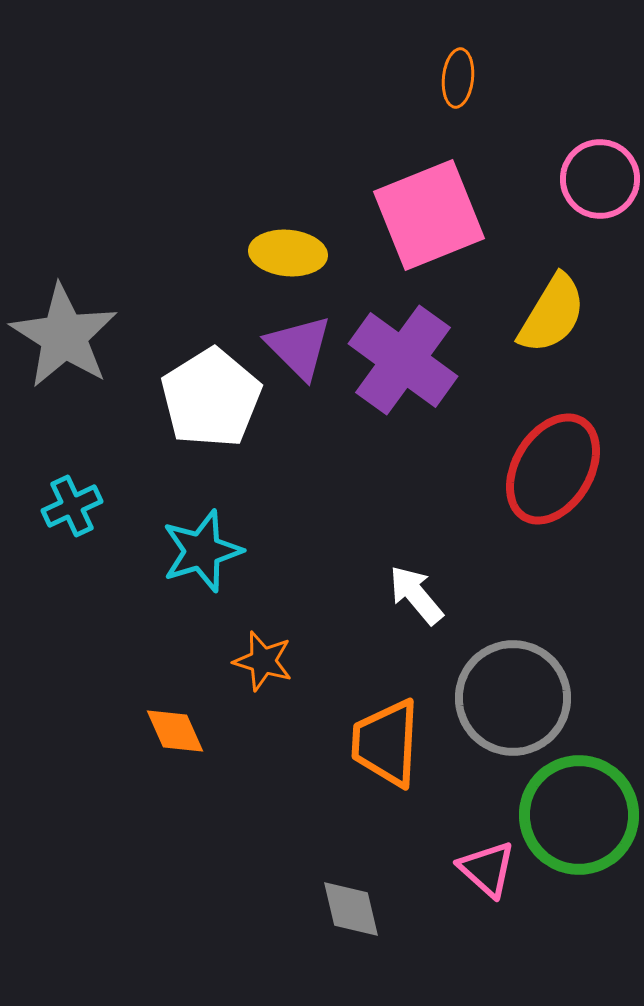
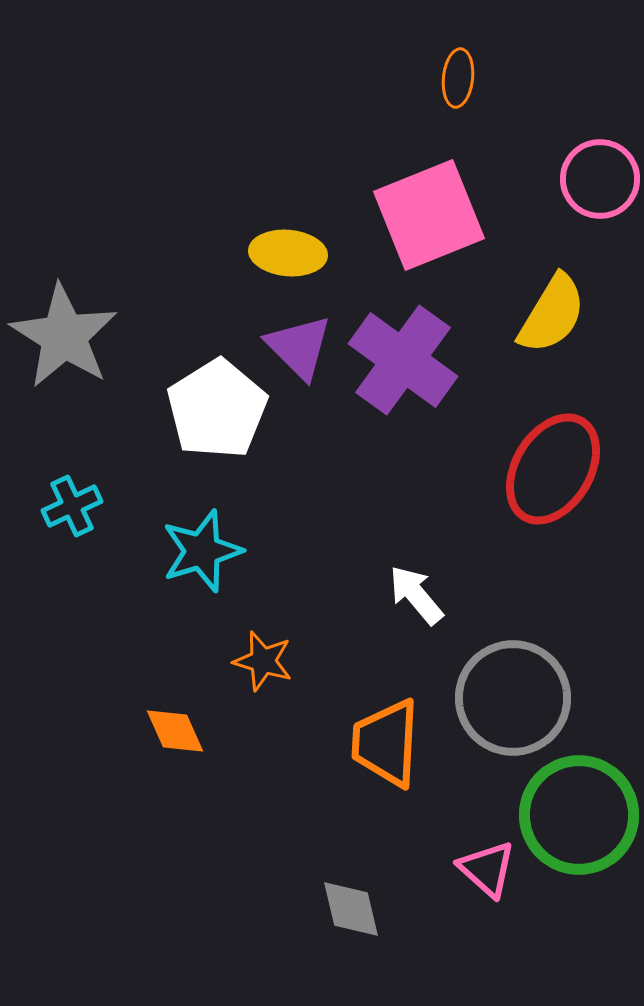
white pentagon: moved 6 px right, 11 px down
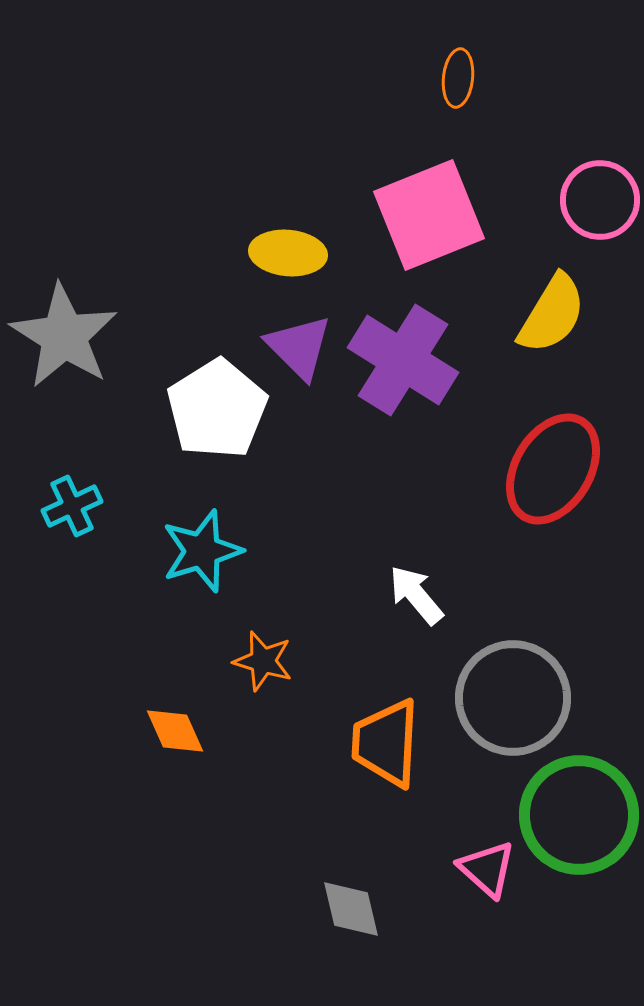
pink circle: moved 21 px down
purple cross: rotated 4 degrees counterclockwise
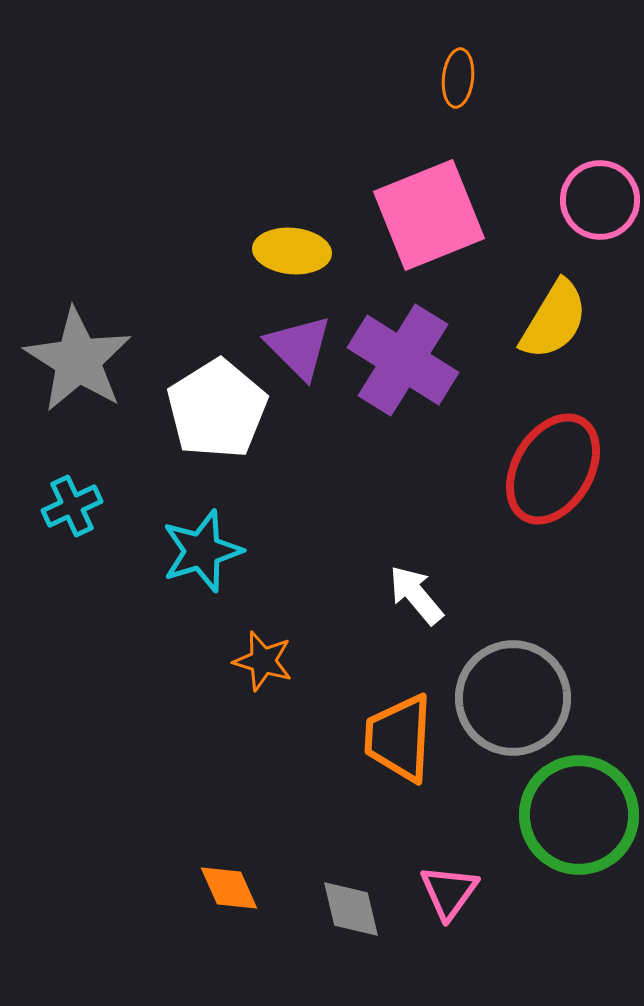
yellow ellipse: moved 4 px right, 2 px up
yellow semicircle: moved 2 px right, 6 px down
gray star: moved 14 px right, 24 px down
orange diamond: moved 54 px right, 157 px down
orange trapezoid: moved 13 px right, 5 px up
pink triangle: moved 38 px left, 23 px down; rotated 24 degrees clockwise
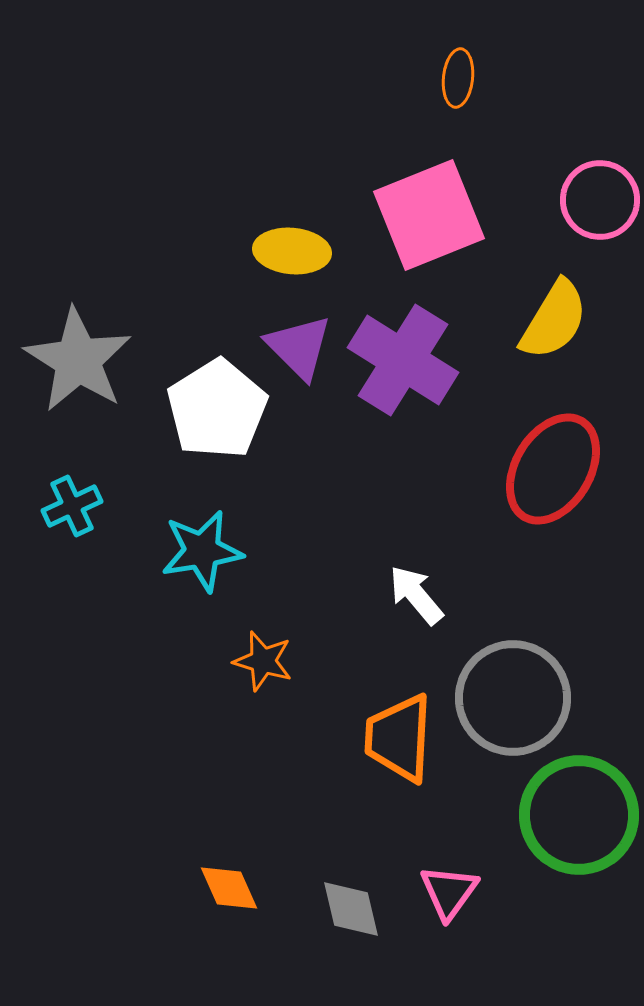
cyan star: rotated 8 degrees clockwise
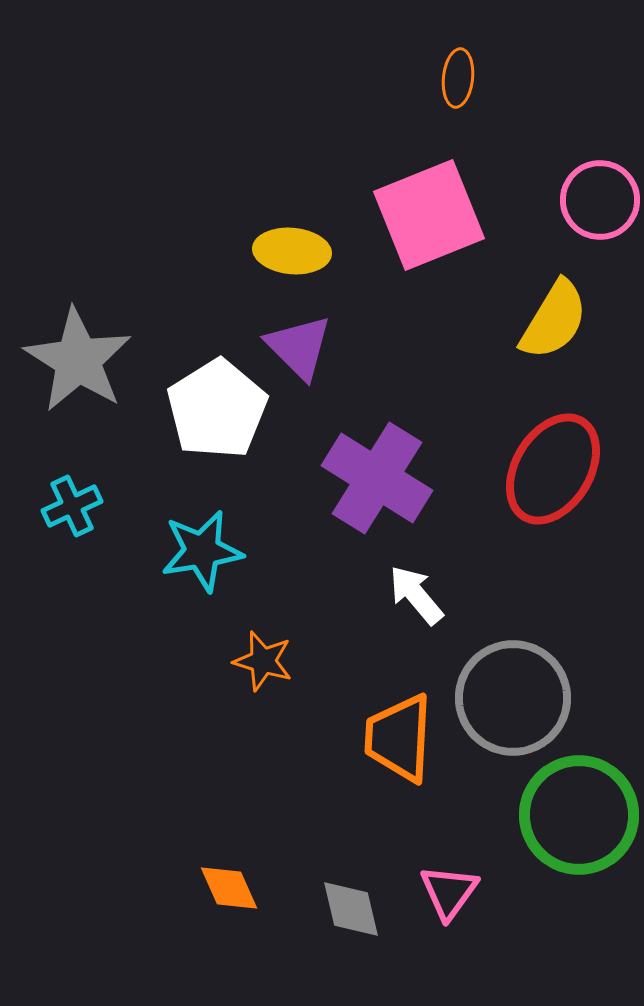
purple cross: moved 26 px left, 118 px down
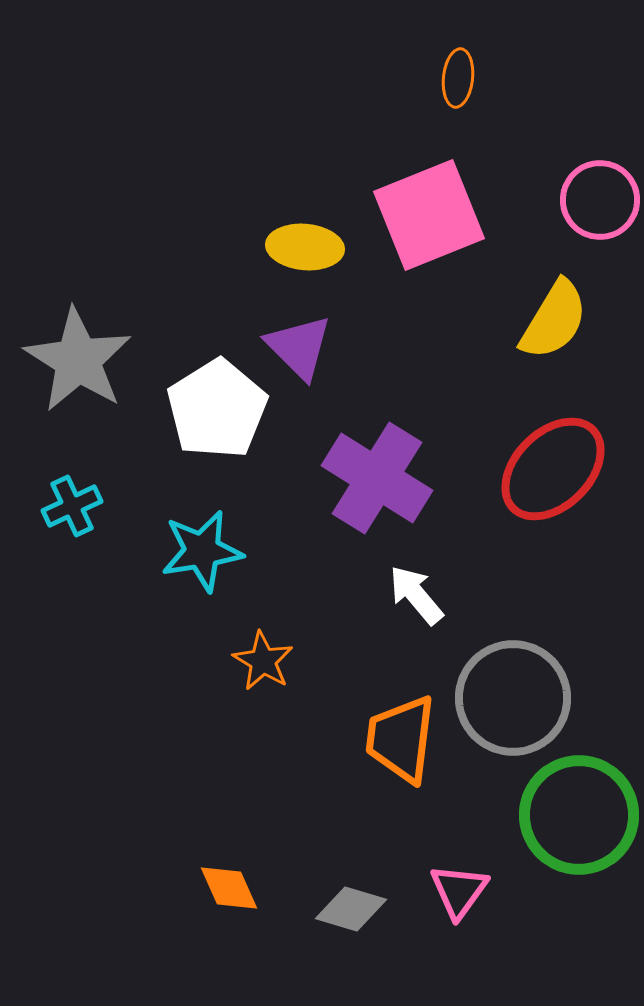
yellow ellipse: moved 13 px right, 4 px up
red ellipse: rotated 14 degrees clockwise
orange star: rotated 14 degrees clockwise
orange trapezoid: moved 2 px right, 1 px down; rotated 4 degrees clockwise
pink triangle: moved 10 px right, 1 px up
gray diamond: rotated 60 degrees counterclockwise
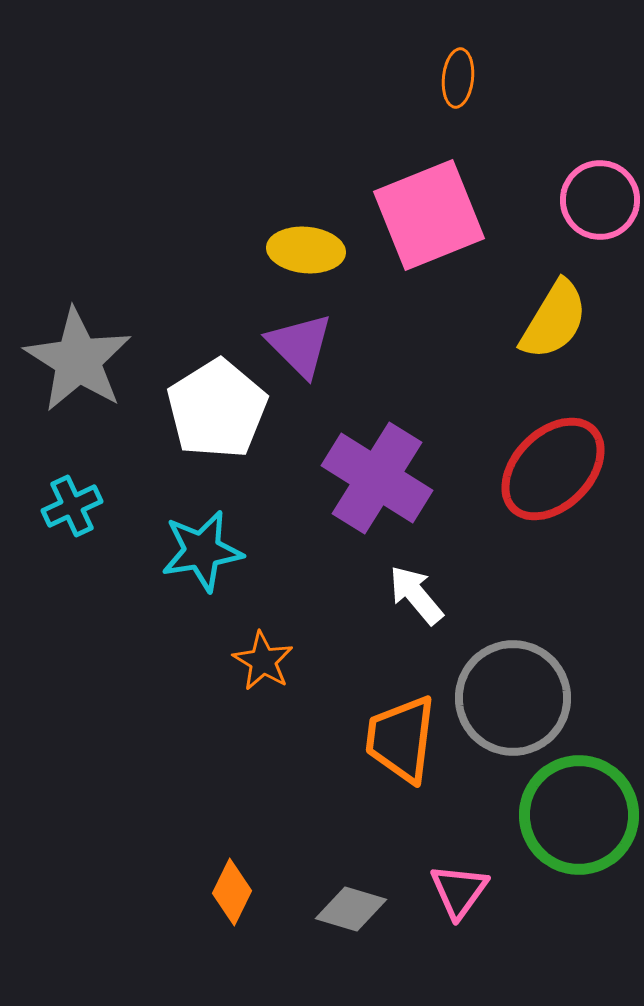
yellow ellipse: moved 1 px right, 3 px down
purple triangle: moved 1 px right, 2 px up
orange diamond: moved 3 px right, 4 px down; rotated 50 degrees clockwise
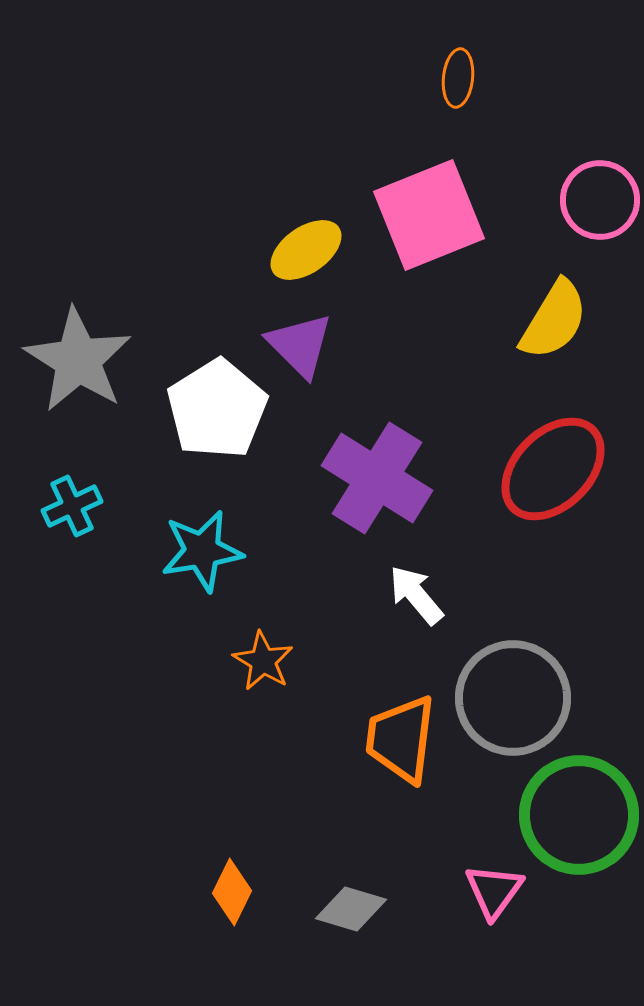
yellow ellipse: rotated 40 degrees counterclockwise
pink triangle: moved 35 px right
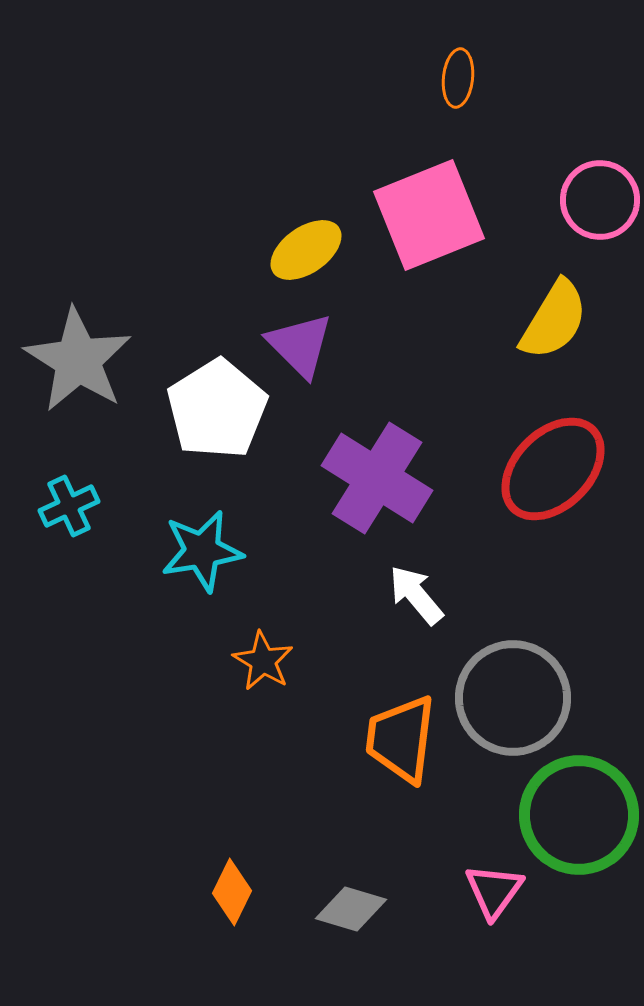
cyan cross: moved 3 px left
